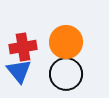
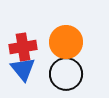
blue triangle: moved 4 px right, 2 px up
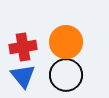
blue triangle: moved 7 px down
black circle: moved 1 px down
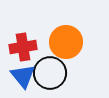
black circle: moved 16 px left, 2 px up
